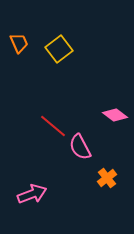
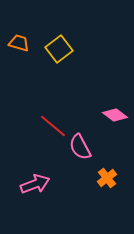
orange trapezoid: rotated 50 degrees counterclockwise
pink arrow: moved 3 px right, 10 px up
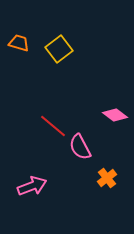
pink arrow: moved 3 px left, 2 px down
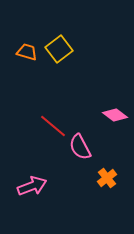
orange trapezoid: moved 8 px right, 9 px down
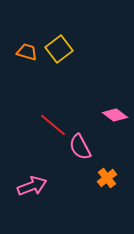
red line: moved 1 px up
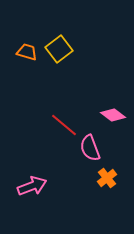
pink diamond: moved 2 px left
red line: moved 11 px right
pink semicircle: moved 10 px right, 1 px down; rotated 8 degrees clockwise
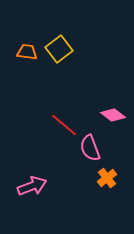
orange trapezoid: rotated 10 degrees counterclockwise
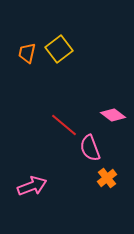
orange trapezoid: moved 1 px down; rotated 85 degrees counterclockwise
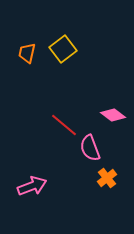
yellow square: moved 4 px right
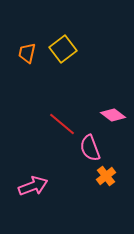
red line: moved 2 px left, 1 px up
orange cross: moved 1 px left, 2 px up
pink arrow: moved 1 px right
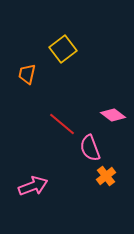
orange trapezoid: moved 21 px down
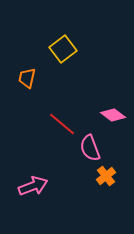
orange trapezoid: moved 4 px down
